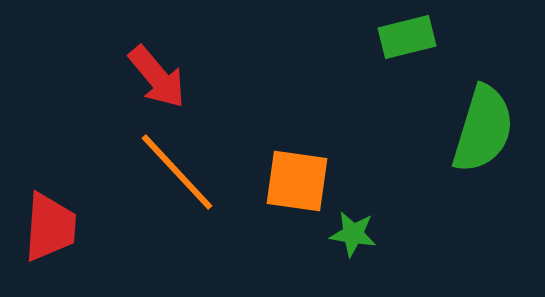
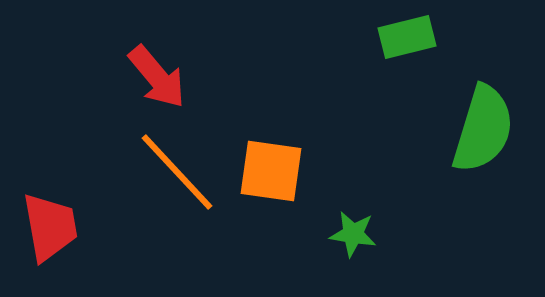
orange square: moved 26 px left, 10 px up
red trapezoid: rotated 14 degrees counterclockwise
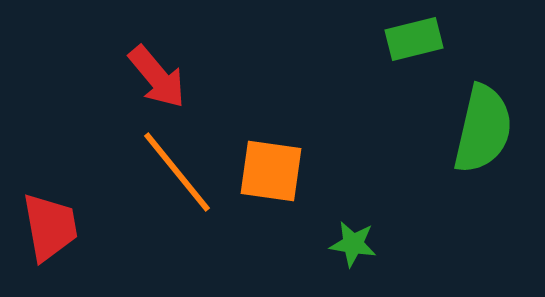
green rectangle: moved 7 px right, 2 px down
green semicircle: rotated 4 degrees counterclockwise
orange line: rotated 4 degrees clockwise
green star: moved 10 px down
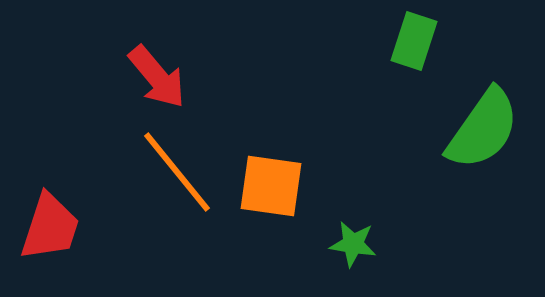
green rectangle: moved 2 px down; rotated 58 degrees counterclockwise
green semicircle: rotated 22 degrees clockwise
orange square: moved 15 px down
red trapezoid: rotated 28 degrees clockwise
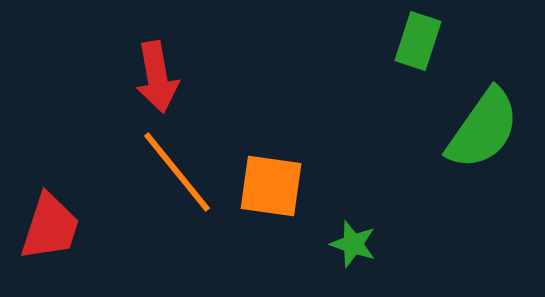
green rectangle: moved 4 px right
red arrow: rotated 30 degrees clockwise
green star: rotated 9 degrees clockwise
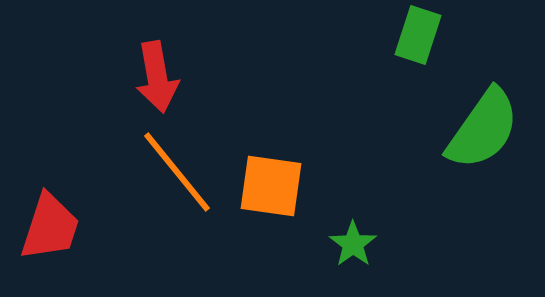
green rectangle: moved 6 px up
green star: rotated 18 degrees clockwise
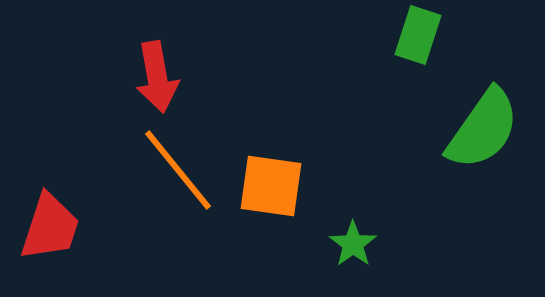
orange line: moved 1 px right, 2 px up
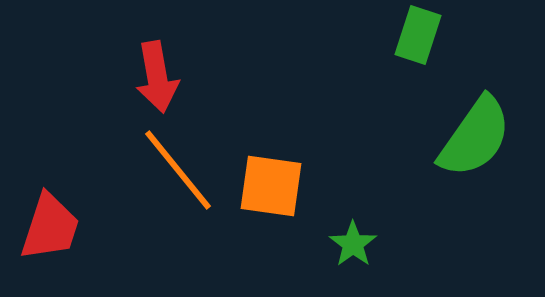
green semicircle: moved 8 px left, 8 px down
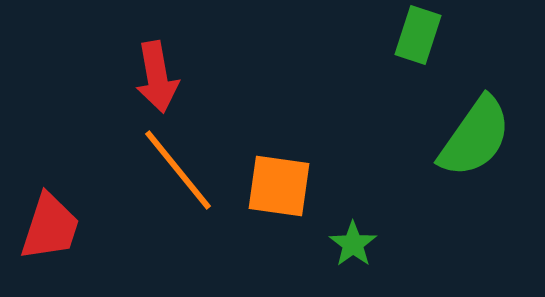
orange square: moved 8 px right
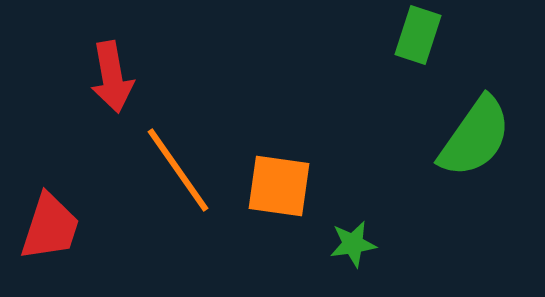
red arrow: moved 45 px left
orange line: rotated 4 degrees clockwise
green star: rotated 27 degrees clockwise
